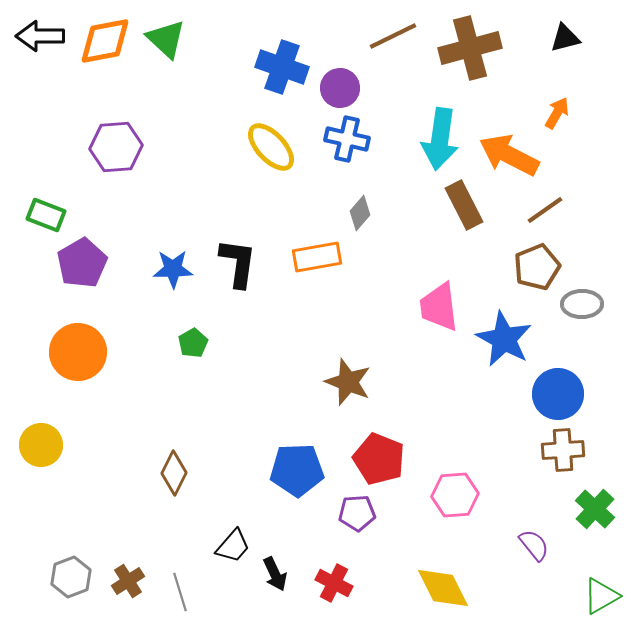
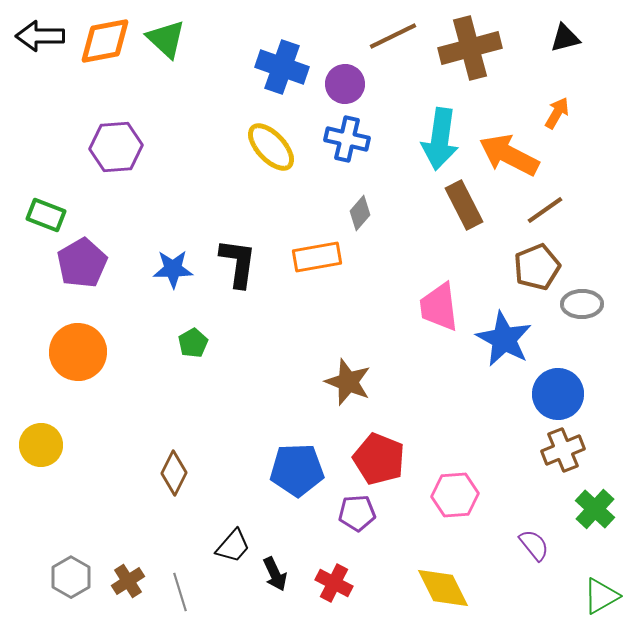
purple circle at (340, 88): moved 5 px right, 4 px up
brown cross at (563, 450): rotated 18 degrees counterclockwise
gray hexagon at (71, 577): rotated 9 degrees counterclockwise
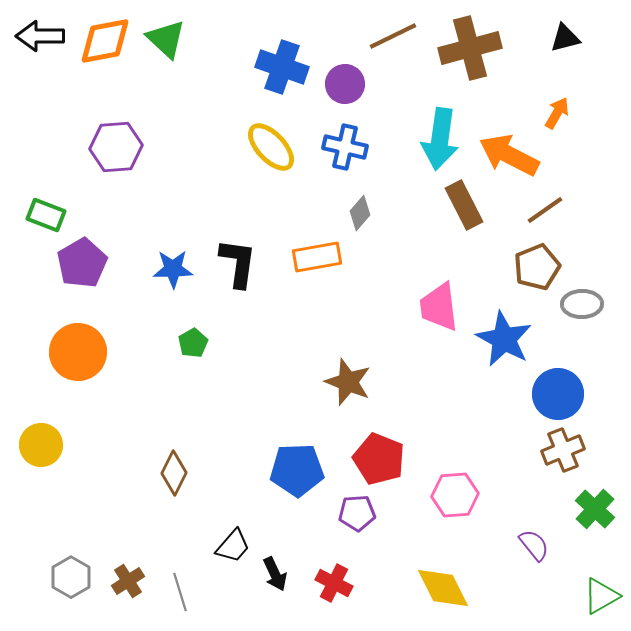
blue cross at (347, 139): moved 2 px left, 8 px down
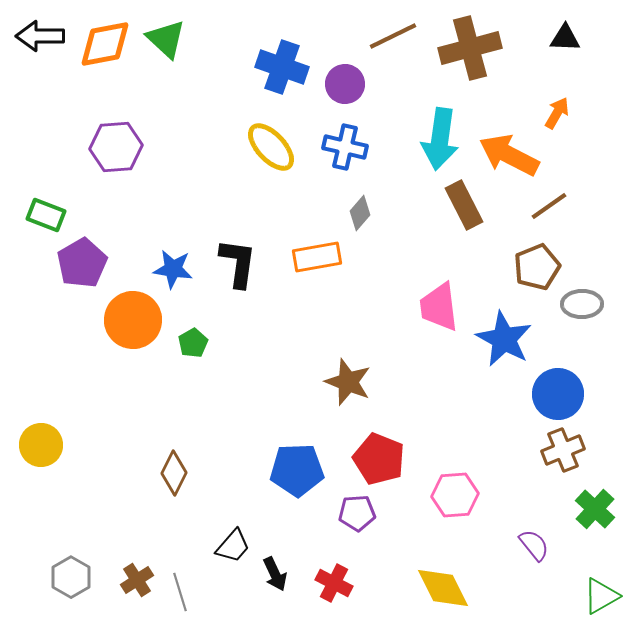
black triangle at (565, 38): rotated 16 degrees clockwise
orange diamond at (105, 41): moved 3 px down
brown line at (545, 210): moved 4 px right, 4 px up
blue star at (173, 269): rotated 9 degrees clockwise
orange circle at (78, 352): moved 55 px right, 32 px up
brown cross at (128, 581): moved 9 px right, 1 px up
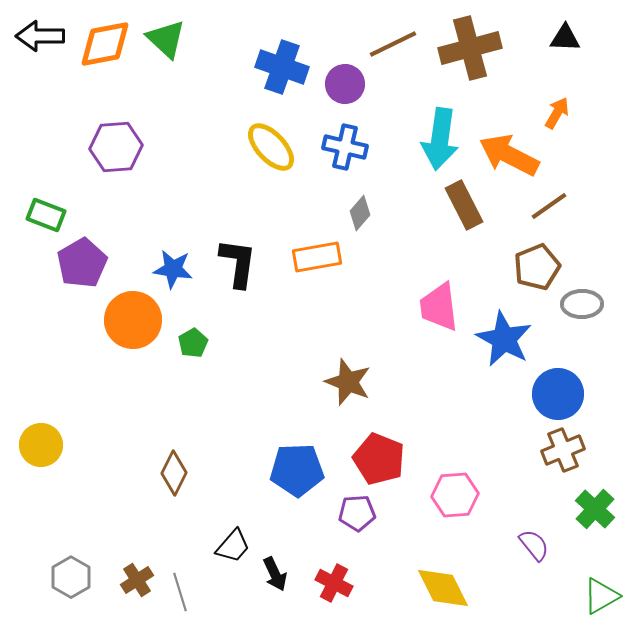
brown line at (393, 36): moved 8 px down
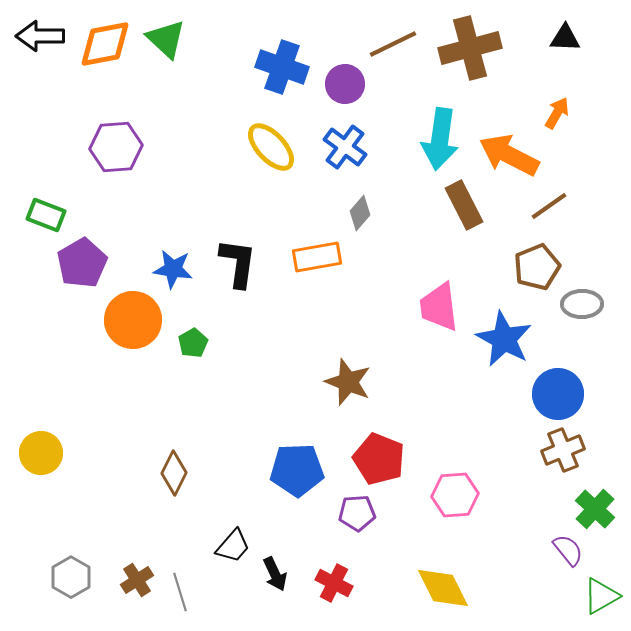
blue cross at (345, 147): rotated 24 degrees clockwise
yellow circle at (41, 445): moved 8 px down
purple semicircle at (534, 545): moved 34 px right, 5 px down
